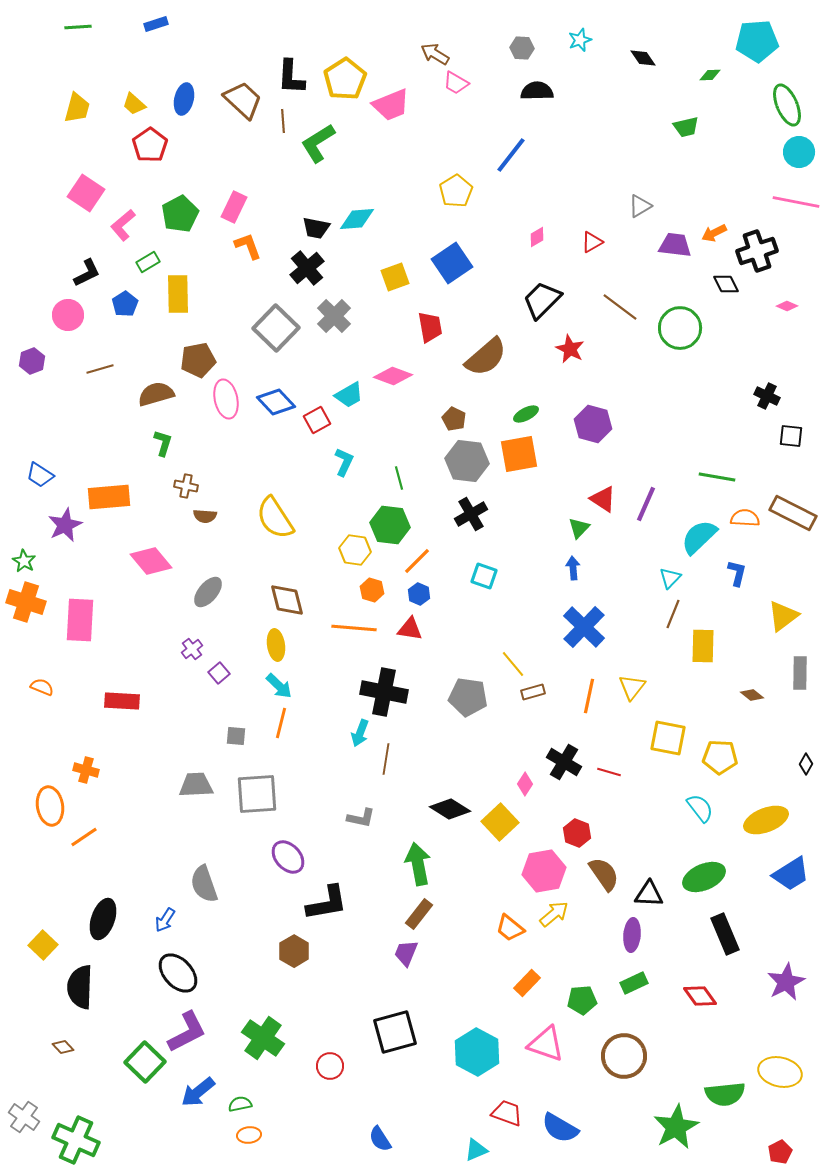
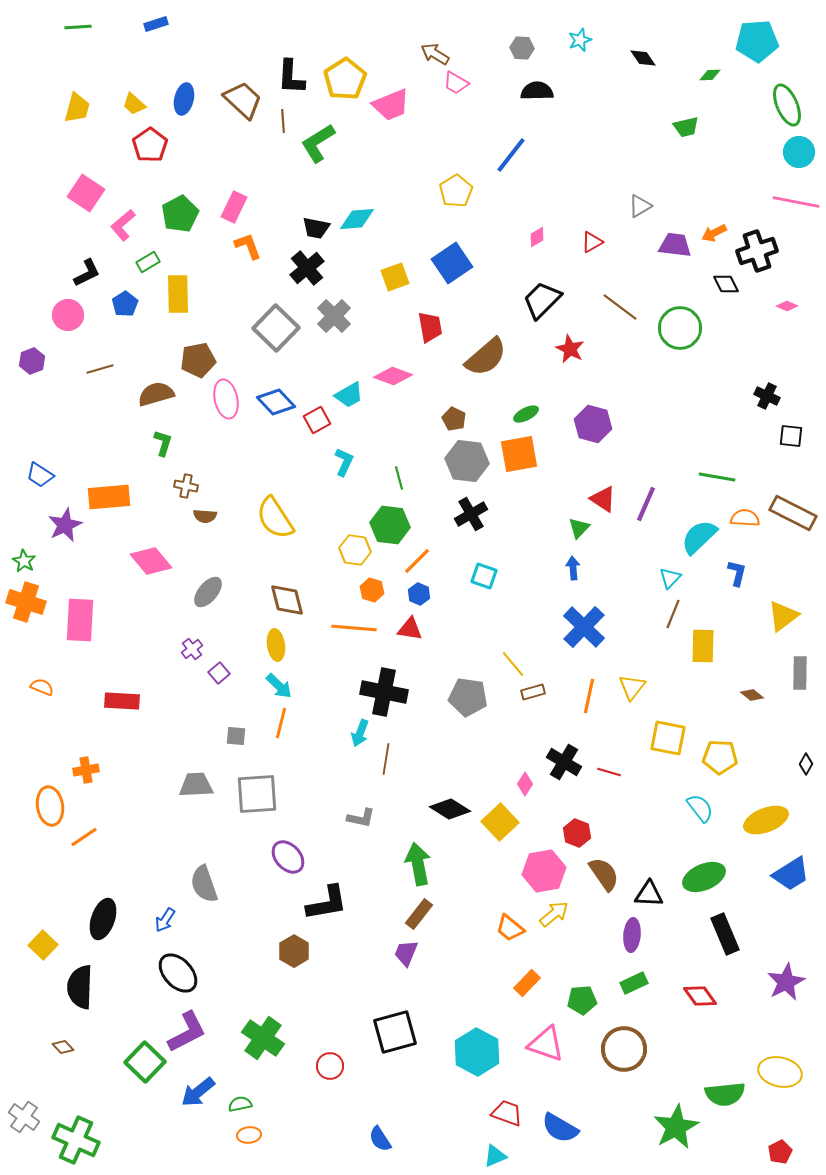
orange cross at (86, 770): rotated 25 degrees counterclockwise
brown circle at (624, 1056): moved 7 px up
cyan triangle at (476, 1150): moved 19 px right, 6 px down
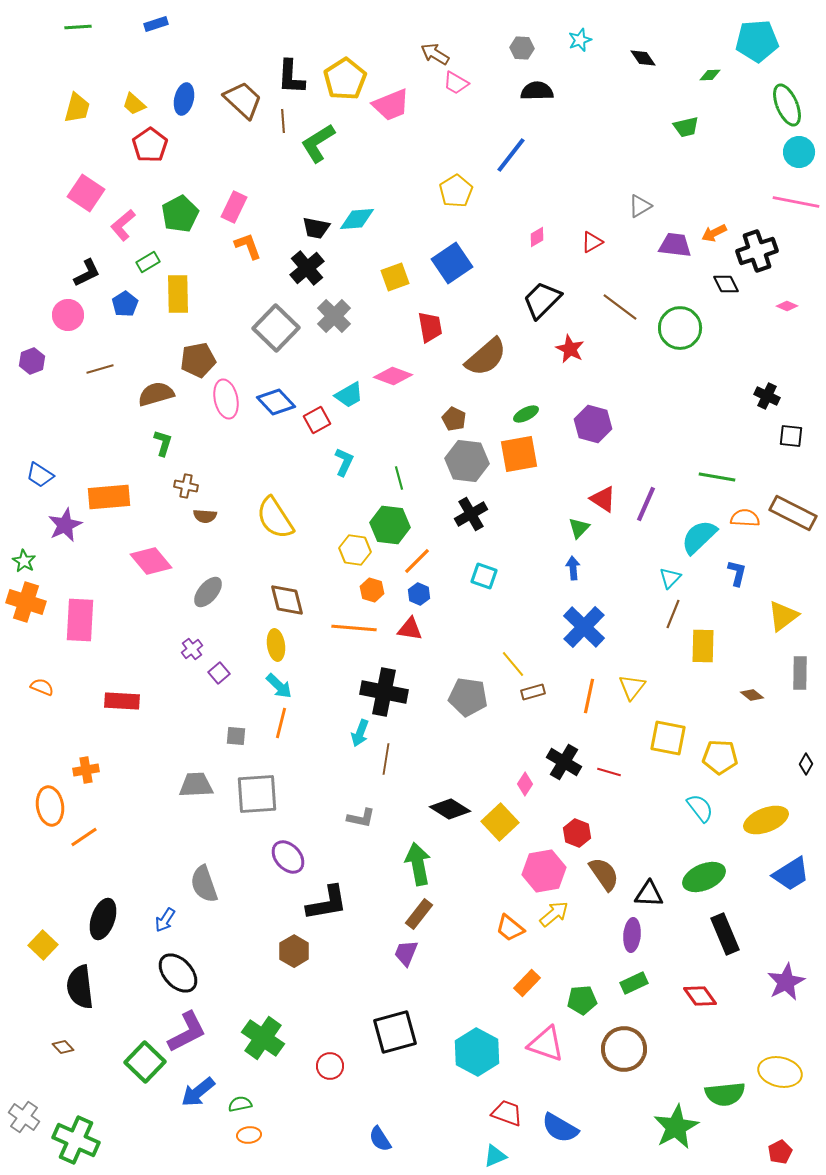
black semicircle at (80, 987): rotated 9 degrees counterclockwise
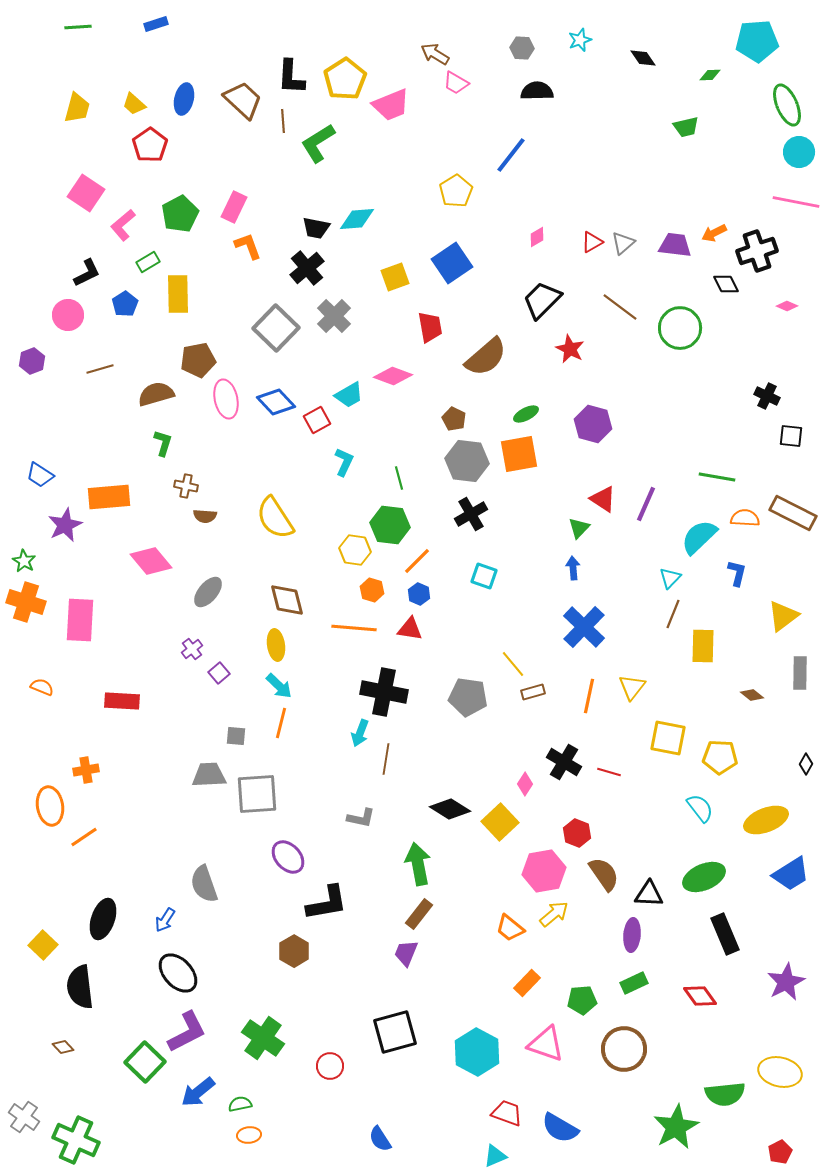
gray triangle at (640, 206): moved 17 px left, 37 px down; rotated 10 degrees counterclockwise
gray trapezoid at (196, 785): moved 13 px right, 10 px up
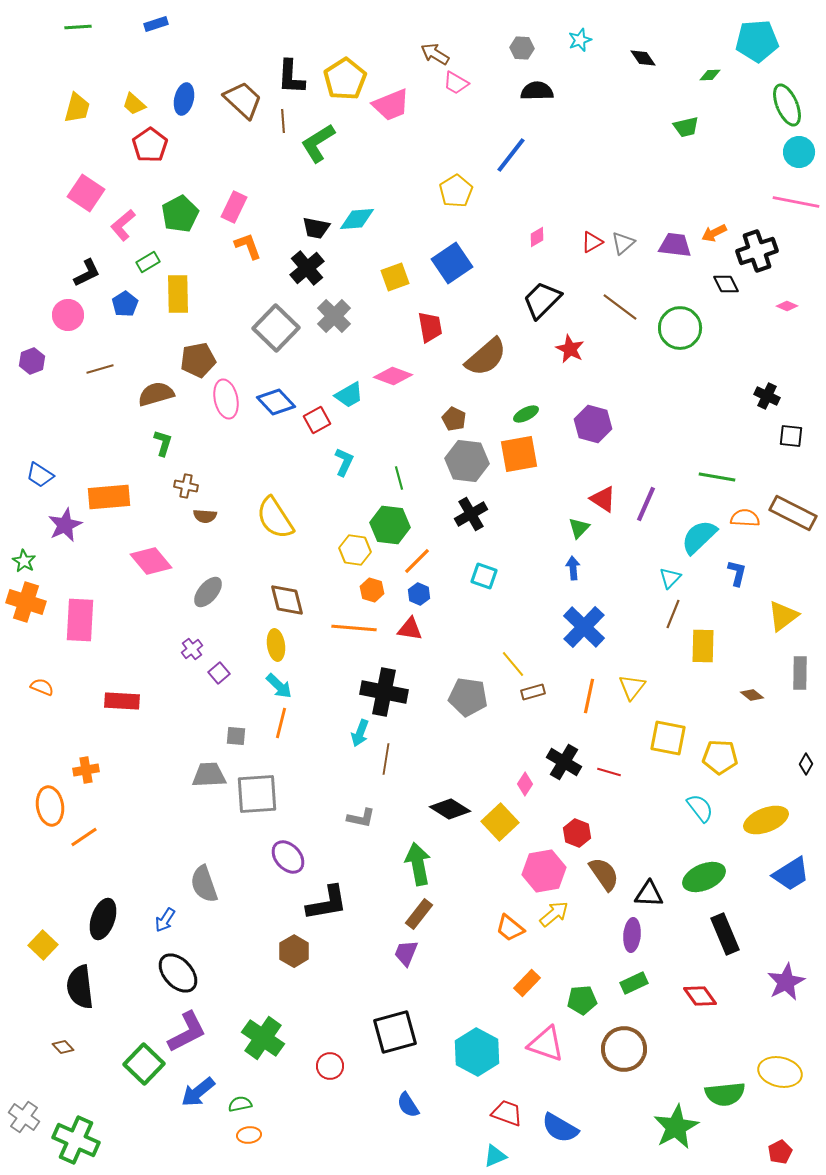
green square at (145, 1062): moved 1 px left, 2 px down
blue semicircle at (380, 1139): moved 28 px right, 34 px up
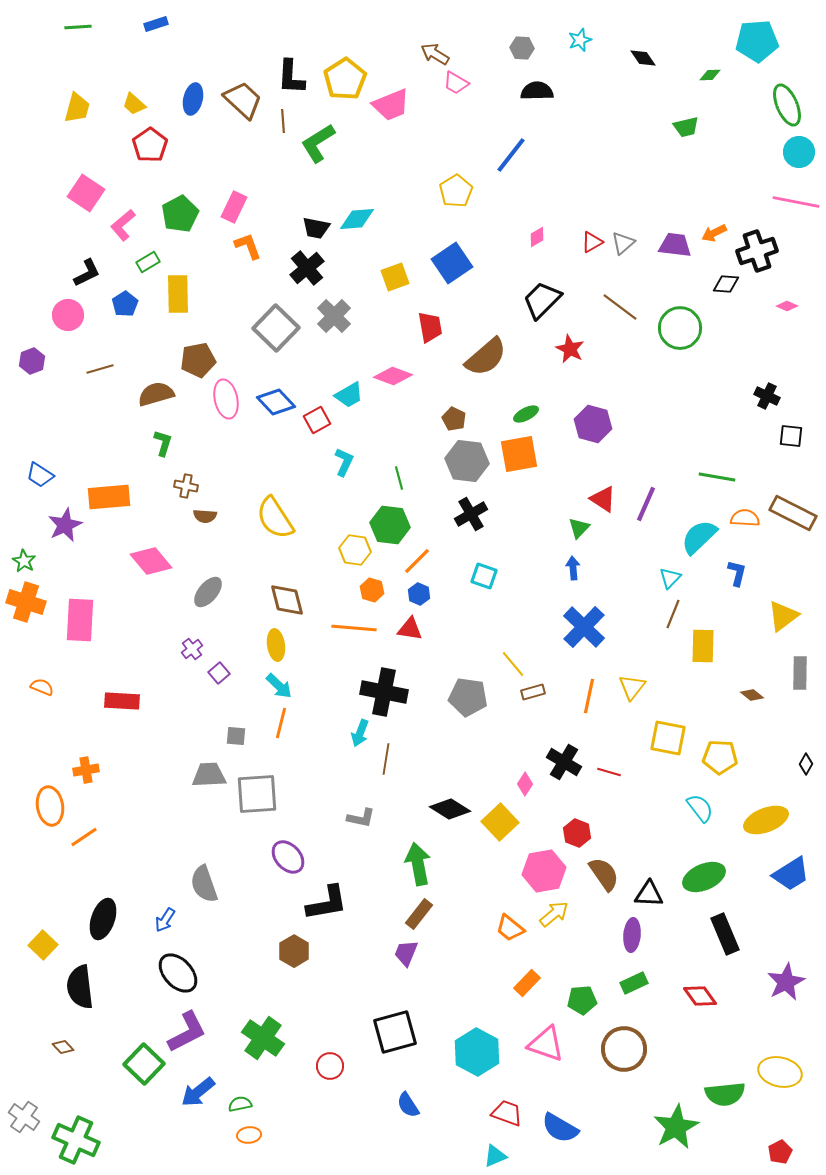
blue ellipse at (184, 99): moved 9 px right
black diamond at (726, 284): rotated 60 degrees counterclockwise
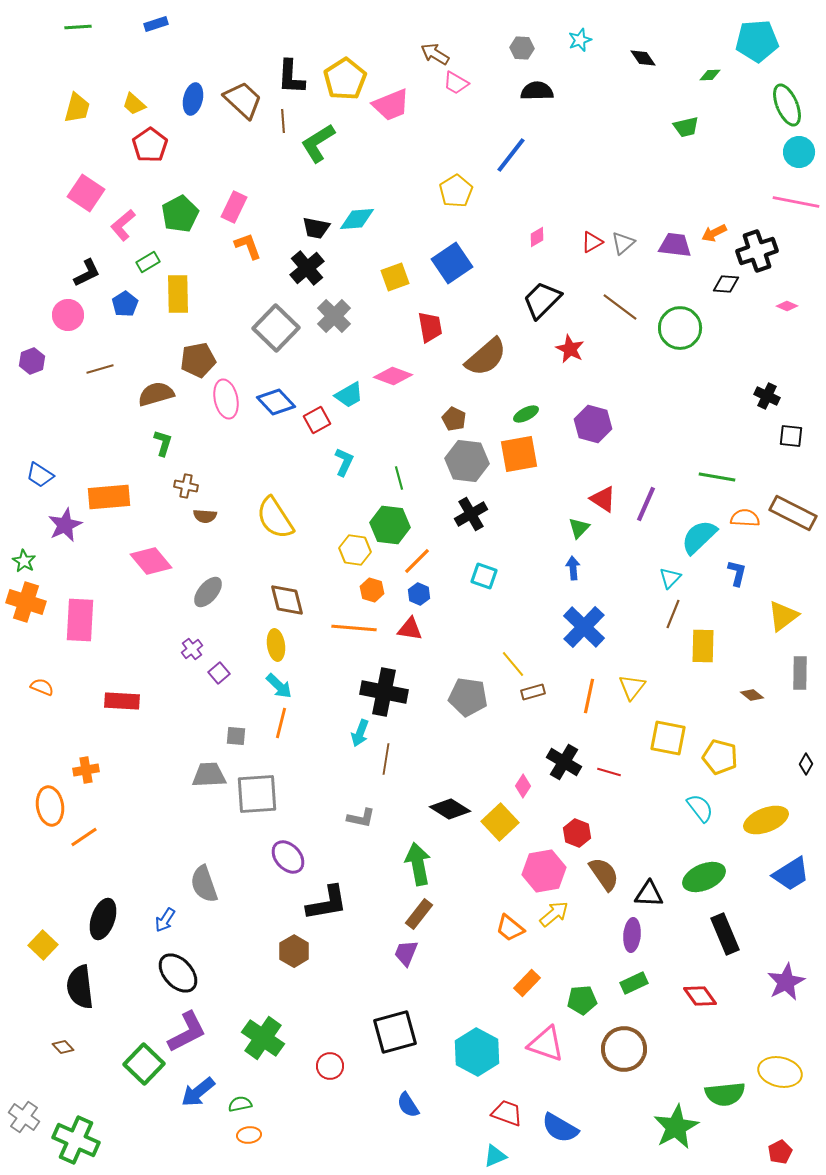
yellow pentagon at (720, 757): rotated 12 degrees clockwise
pink diamond at (525, 784): moved 2 px left, 2 px down
